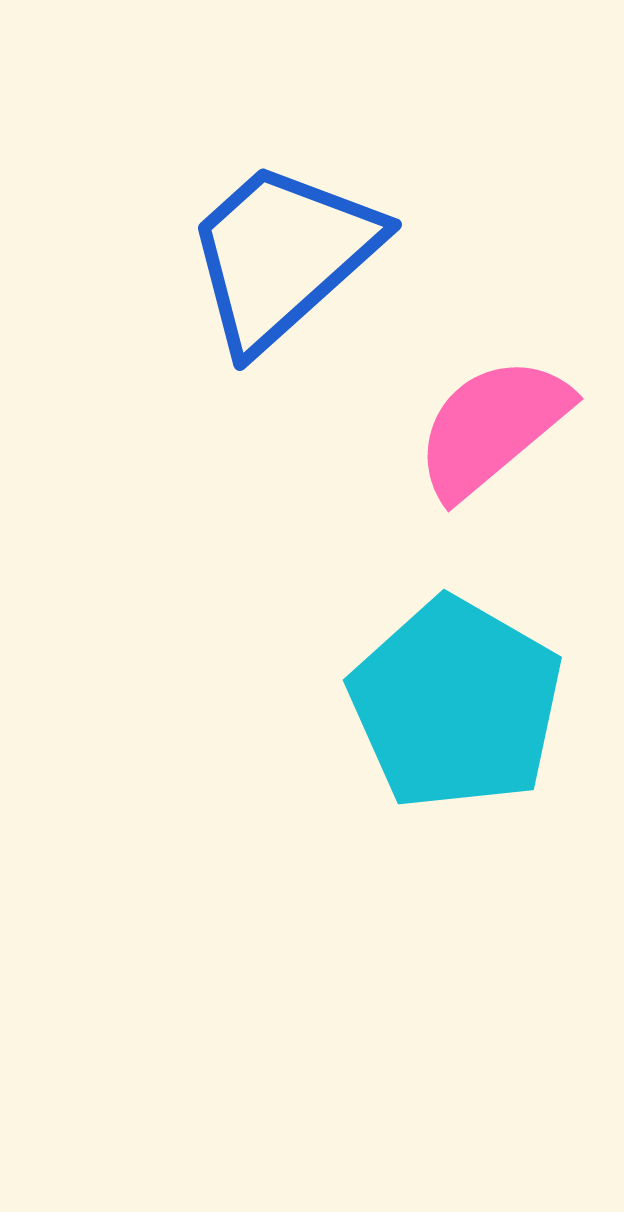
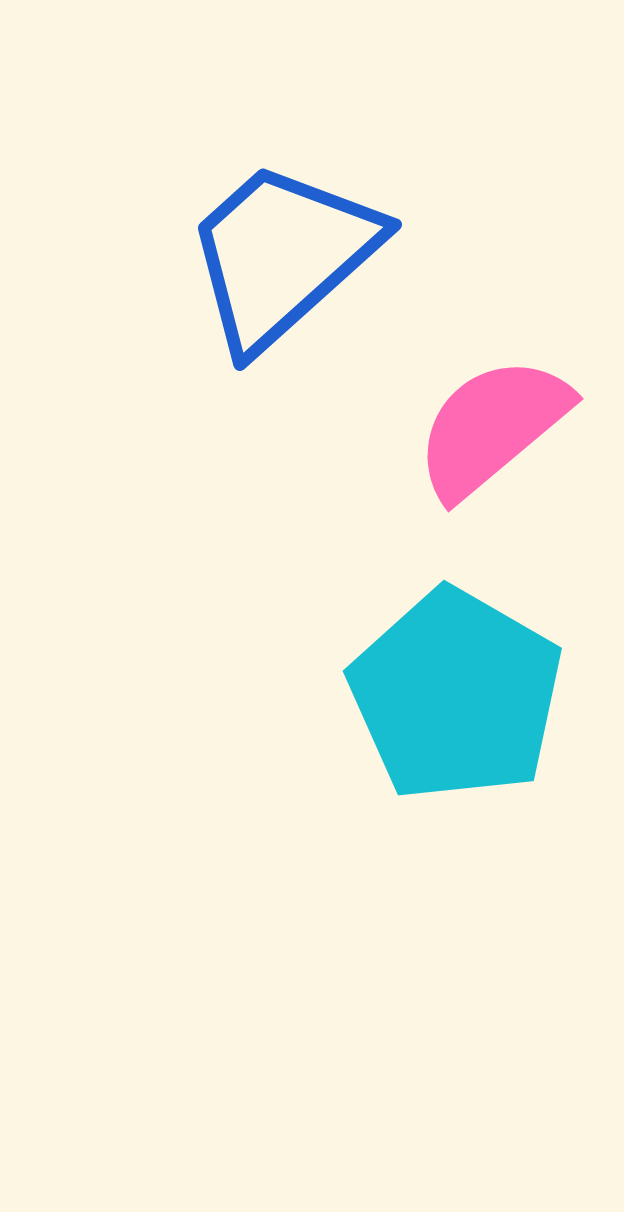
cyan pentagon: moved 9 px up
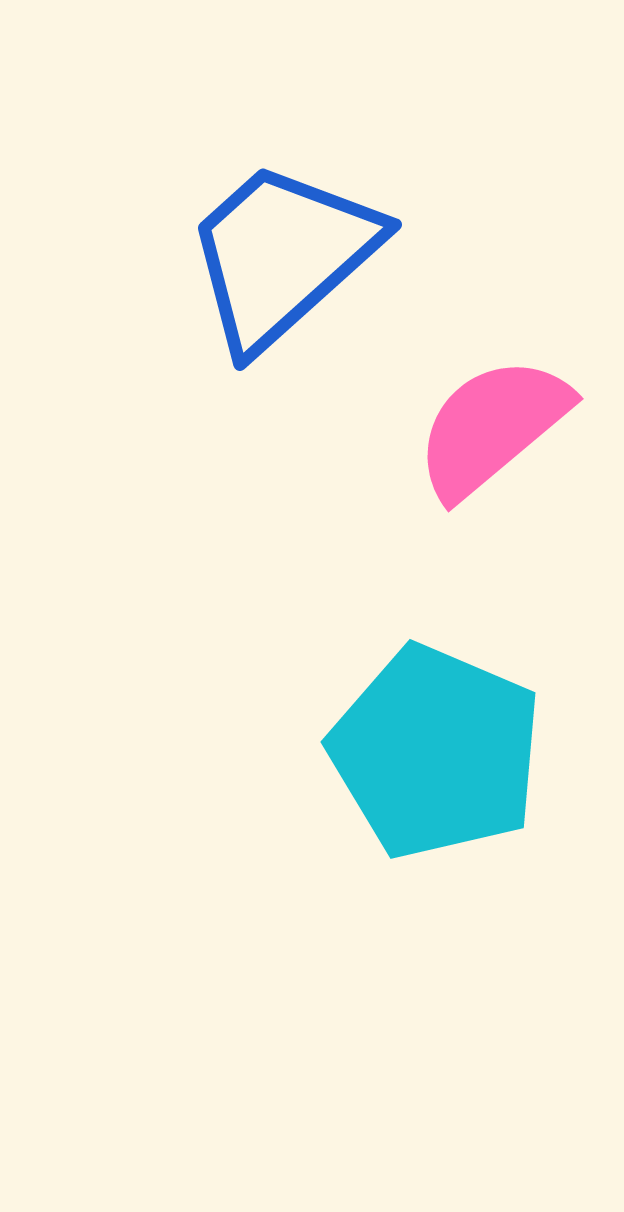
cyan pentagon: moved 20 px left, 57 px down; rotated 7 degrees counterclockwise
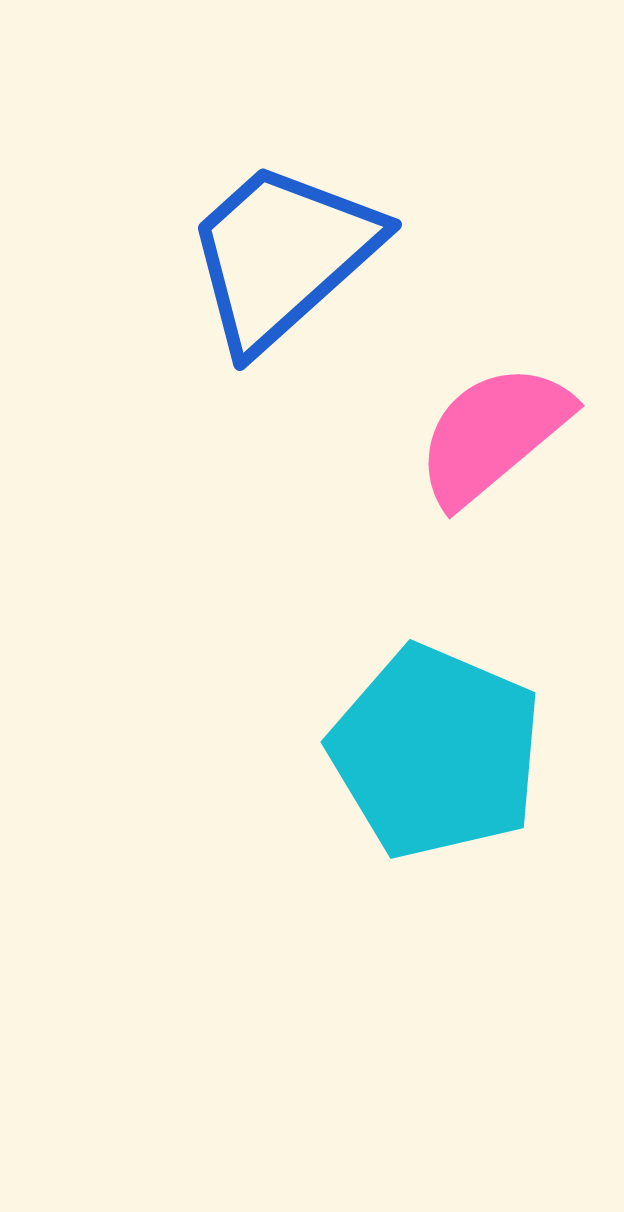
pink semicircle: moved 1 px right, 7 px down
